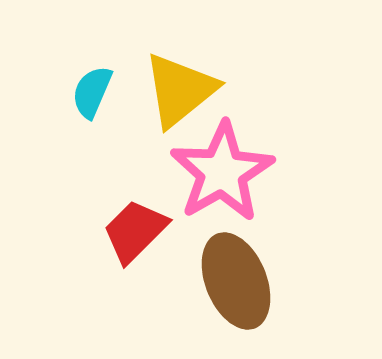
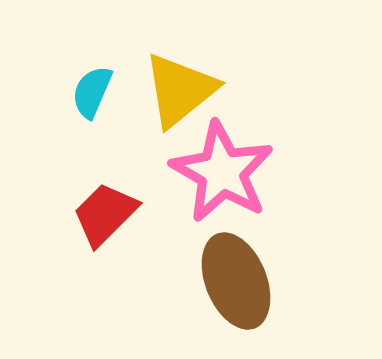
pink star: rotated 12 degrees counterclockwise
red trapezoid: moved 30 px left, 17 px up
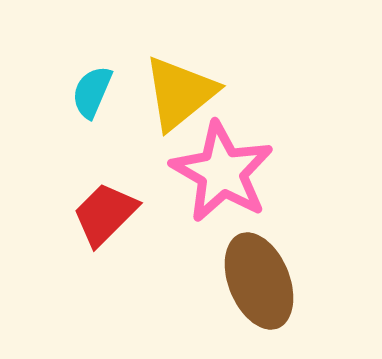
yellow triangle: moved 3 px down
brown ellipse: moved 23 px right
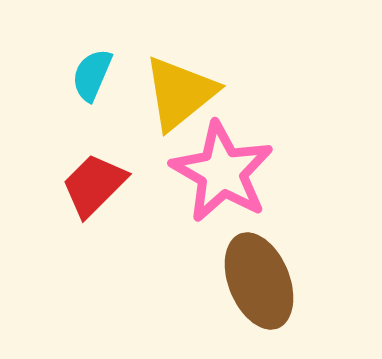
cyan semicircle: moved 17 px up
red trapezoid: moved 11 px left, 29 px up
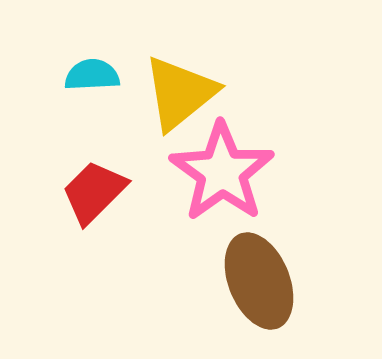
cyan semicircle: rotated 64 degrees clockwise
pink star: rotated 6 degrees clockwise
red trapezoid: moved 7 px down
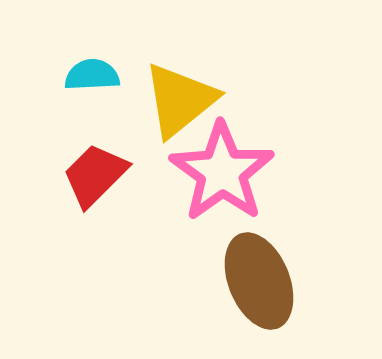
yellow triangle: moved 7 px down
red trapezoid: moved 1 px right, 17 px up
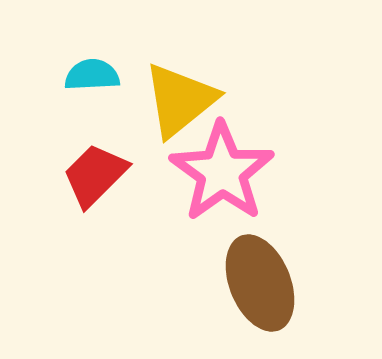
brown ellipse: moved 1 px right, 2 px down
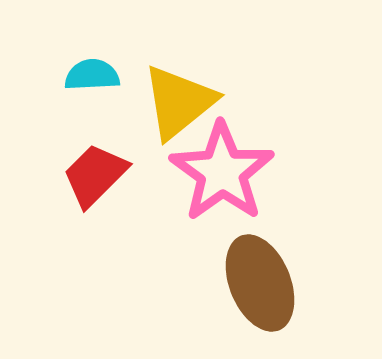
yellow triangle: moved 1 px left, 2 px down
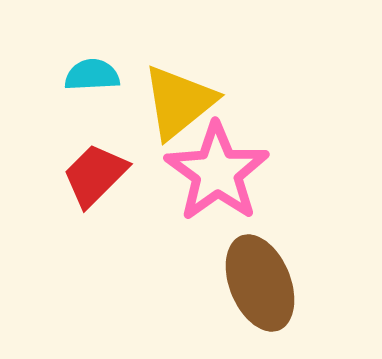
pink star: moved 5 px left
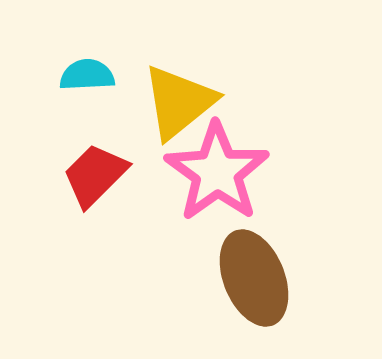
cyan semicircle: moved 5 px left
brown ellipse: moved 6 px left, 5 px up
